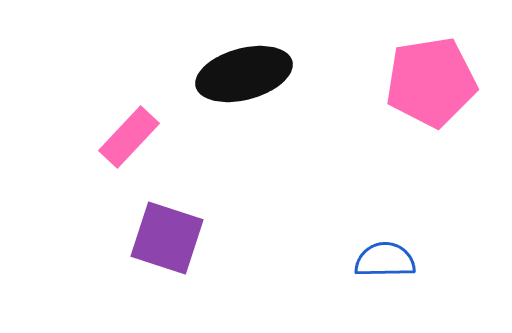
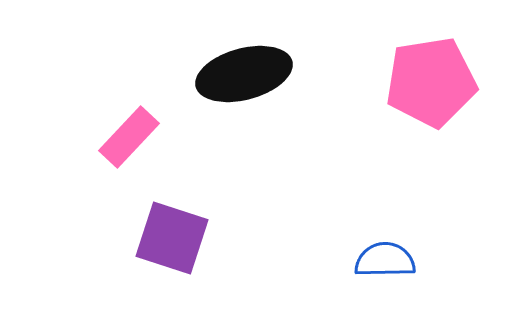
purple square: moved 5 px right
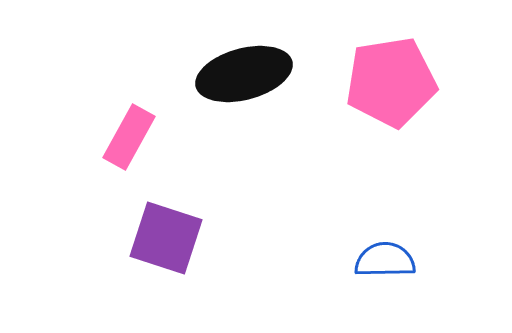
pink pentagon: moved 40 px left
pink rectangle: rotated 14 degrees counterclockwise
purple square: moved 6 px left
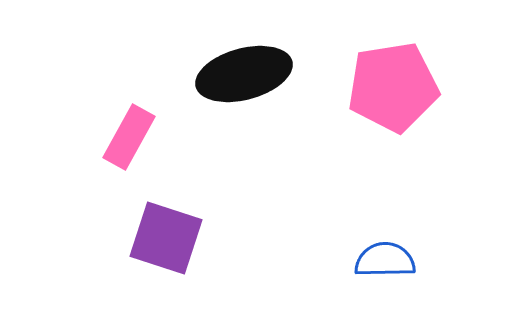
pink pentagon: moved 2 px right, 5 px down
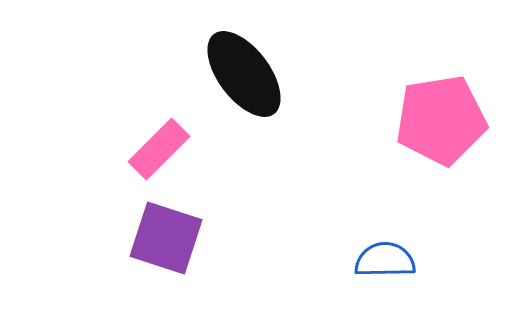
black ellipse: rotated 68 degrees clockwise
pink pentagon: moved 48 px right, 33 px down
pink rectangle: moved 30 px right, 12 px down; rotated 16 degrees clockwise
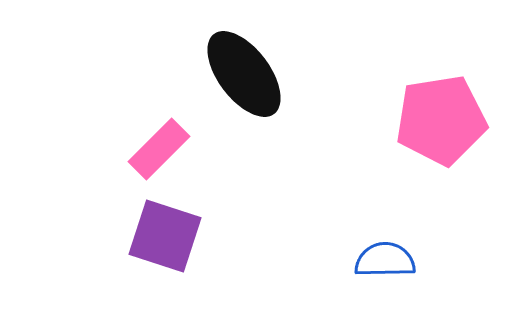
purple square: moved 1 px left, 2 px up
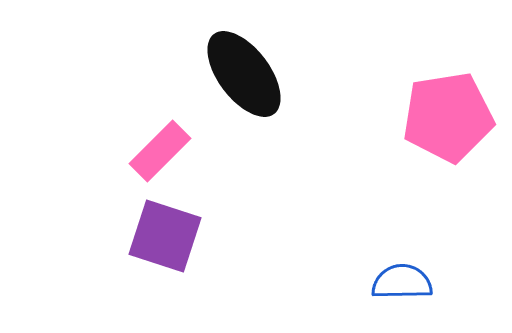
pink pentagon: moved 7 px right, 3 px up
pink rectangle: moved 1 px right, 2 px down
blue semicircle: moved 17 px right, 22 px down
